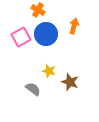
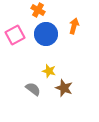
pink square: moved 6 px left, 2 px up
brown star: moved 6 px left, 6 px down
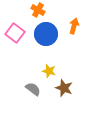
pink square: moved 2 px up; rotated 24 degrees counterclockwise
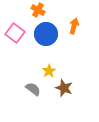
yellow star: rotated 24 degrees clockwise
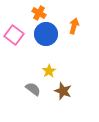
orange cross: moved 1 px right, 3 px down
pink square: moved 1 px left, 2 px down
brown star: moved 1 px left, 3 px down
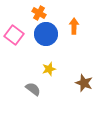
orange arrow: rotated 14 degrees counterclockwise
yellow star: moved 2 px up; rotated 16 degrees clockwise
brown star: moved 21 px right, 8 px up
